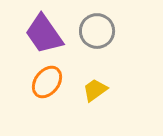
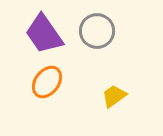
yellow trapezoid: moved 19 px right, 6 px down
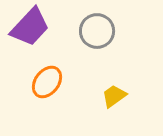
purple trapezoid: moved 14 px left, 7 px up; rotated 102 degrees counterclockwise
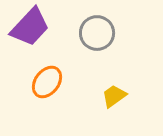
gray circle: moved 2 px down
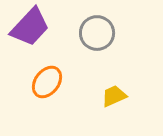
yellow trapezoid: rotated 12 degrees clockwise
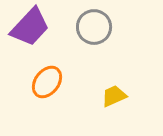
gray circle: moved 3 px left, 6 px up
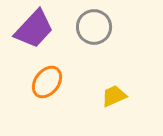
purple trapezoid: moved 4 px right, 2 px down
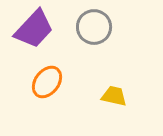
yellow trapezoid: rotated 36 degrees clockwise
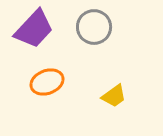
orange ellipse: rotated 32 degrees clockwise
yellow trapezoid: rotated 132 degrees clockwise
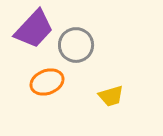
gray circle: moved 18 px left, 18 px down
yellow trapezoid: moved 3 px left; rotated 20 degrees clockwise
